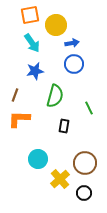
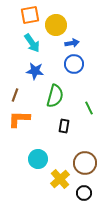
blue star: rotated 18 degrees clockwise
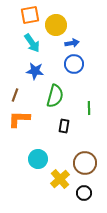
green line: rotated 24 degrees clockwise
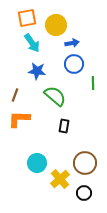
orange square: moved 3 px left, 3 px down
blue star: moved 2 px right
green semicircle: rotated 65 degrees counterclockwise
green line: moved 4 px right, 25 px up
cyan circle: moved 1 px left, 4 px down
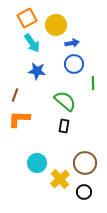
orange square: rotated 18 degrees counterclockwise
green semicircle: moved 10 px right, 5 px down
black circle: moved 1 px up
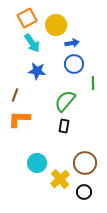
green semicircle: rotated 90 degrees counterclockwise
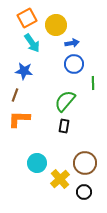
blue star: moved 13 px left
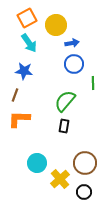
cyan arrow: moved 3 px left
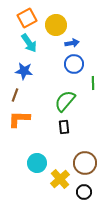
black rectangle: moved 1 px down; rotated 16 degrees counterclockwise
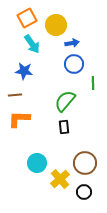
cyan arrow: moved 3 px right, 1 px down
brown line: rotated 64 degrees clockwise
